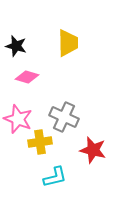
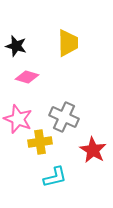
red star: rotated 16 degrees clockwise
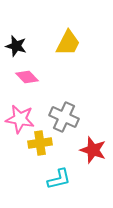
yellow trapezoid: rotated 28 degrees clockwise
pink diamond: rotated 30 degrees clockwise
pink star: moved 2 px right; rotated 12 degrees counterclockwise
yellow cross: moved 1 px down
red star: rotated 12 degrees counterclockwise
cyan L-shape: moved 4 px right, 2 px down
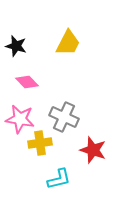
pink diamond: moved 5 px down
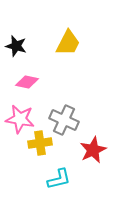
pink diamond: rotated 35 degrees counterclockwise
gray cross: moved 3 px down
red star: rotated 28 degrees clockwise
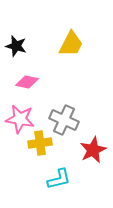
yellow trapezoid: moved 3 px right, 1 px down
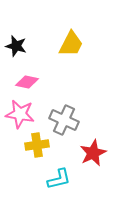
pink star: moved 5 px up
yellow cross: moved 3 px left, 2 px down
red star: moved 3 px down
